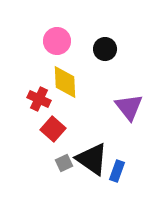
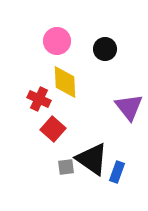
gray square: moved 2 px right, 4 px down; rotated 18 degrees clockwise
blue rectangle: moved 1 px down
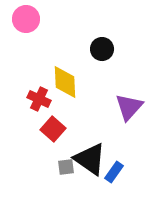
pink circle: moved 31 px left, 22 px up
black circle: moved 3 px left
purple triangle: rotated 20 degrees clockwise
black triangle: moved 2 px left
blue rectangle: moved 3 px left; rotated 15 degrees clockwise
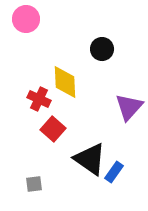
gray square: moved 32 px left, 17 px down
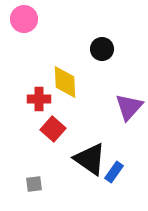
pink circle: moved 2 px left
red cross: rotated 25 degrees counterclockwise
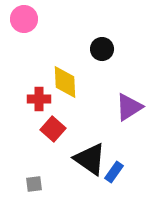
purple triangle: rotated 16 degrees clockwise
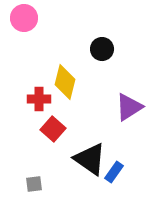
pink circle: moved 1 px up
yellow diamond: rotated 16 degrees clockwise
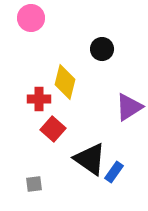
pink circle: moved 7 px right
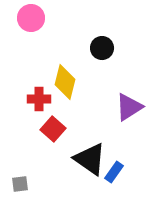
black circle: moved 1 px up
gray square: moved 14 px left
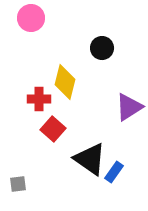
gray square: moved 2 px left
